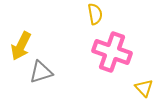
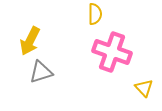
yellow semicircle: rotated 10 degrees clockwise
yellow arrow: moved 9 px right, 5 px up
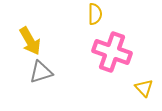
yellow arrow: rotated 56 degrees counterclockwise
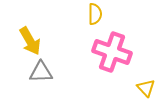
gray triangle: rotated 15 degrees clockwise
yellow triangle: moved 2 px right
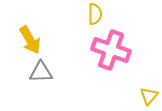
yellow arrow: moved 1 px up
pink cross: moved 1 px left, 2 px up
yellow triangle: moved 3 px right, 8 px down; rotated 24 degrees clockwise
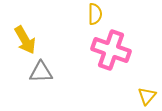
yellow arrow: moved 5 px left
yellow triangle: moved 2 px left
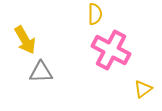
pink cross: rotated 9 degrees clockwise
yellow triangle: moved 4 px left, 7 px up; rotated 12 degrees clockwise
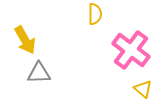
pink cross: moved 20 px right; rotated 9 degrees clockwise
gray triangle: moved 2 px left, 1 px down
yellow triangle: rotated 42 degrees counterclockwise
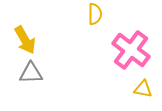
gray triangle: moved 8 px left
yellow triangle: rotated 30 degrees counterclockwise
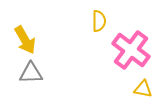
yellow semicircle: moved 4 px right, 7 px down
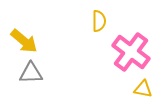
yellow arrow: moved 1 px left, 1 px down; rotated 20 degrees counterclockwise
pink cross: moved 2 px down
